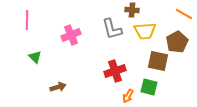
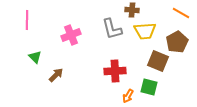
orange line: moved 3 px left, 1 px up
brown square: rotated 10 degrees clockwise
red cross: rotated 15 degrees clockwise
brown arrow: moved 2 px left, 12 px up; rotated 28 degrees counterclockwise
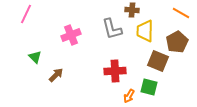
pink line: moved 1 px left, 6 px up; rotated 24 degrees clockwise
yellow trapezoid: rotated 95 degrees clockwise
orange arrow: moved 1 px right
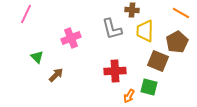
pink cross: moved 3 px down
green triangle: moved 2 px right
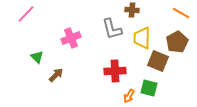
pink line: rotated 18 degrees clockwise
yellow trapezoid: moved 3 px left, 7 px down
green square: moved 1 px down
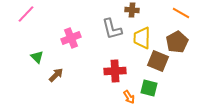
orange arrow: moved 1 px down; rotated 64 degrees counterclockwise
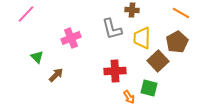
brown square: rotated 25 degrees clockwise
